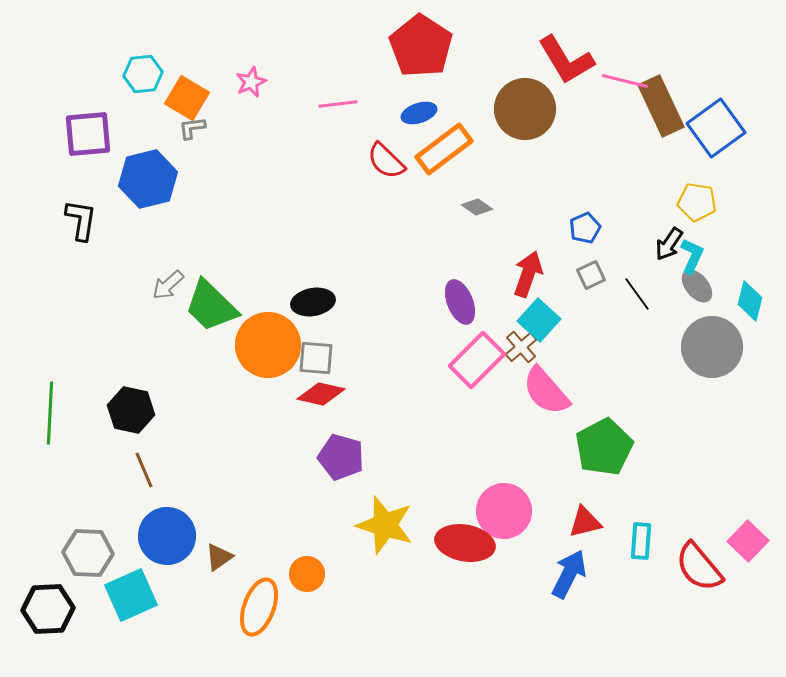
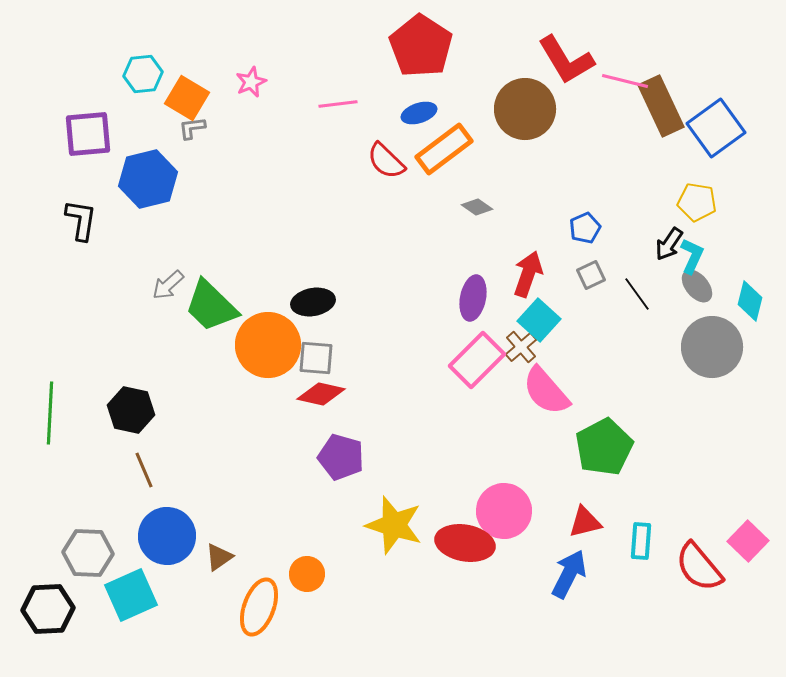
purple ellipse at (460, 302): moved 13 px right, 4 px up; rotated 33 degrees clockwise
yellow star at (385, 525): moved 9 px right
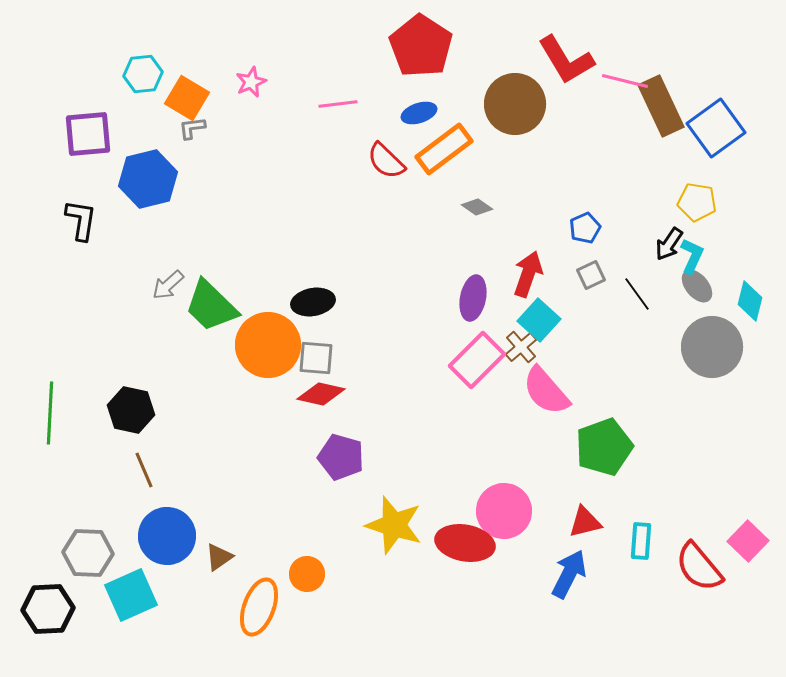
brown circle at (525, 109): moved 10 px left, 5 px up
green pentagon at (604, 447): rotated 8 degrees clockwise
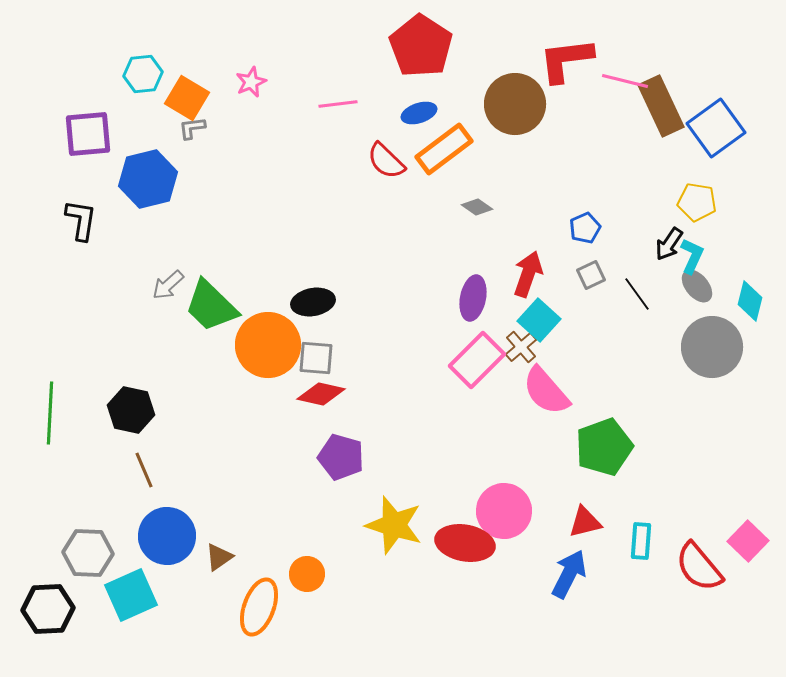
red L-shape at (566, 60): rotated 114 degrees clockwise
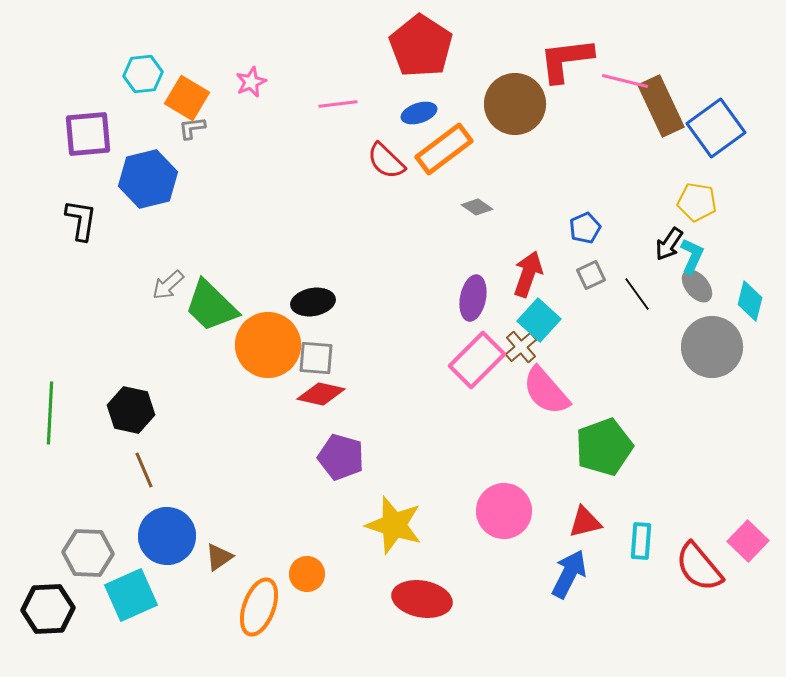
red ellipse at (465, 543): moved 43 px left, 56 px down
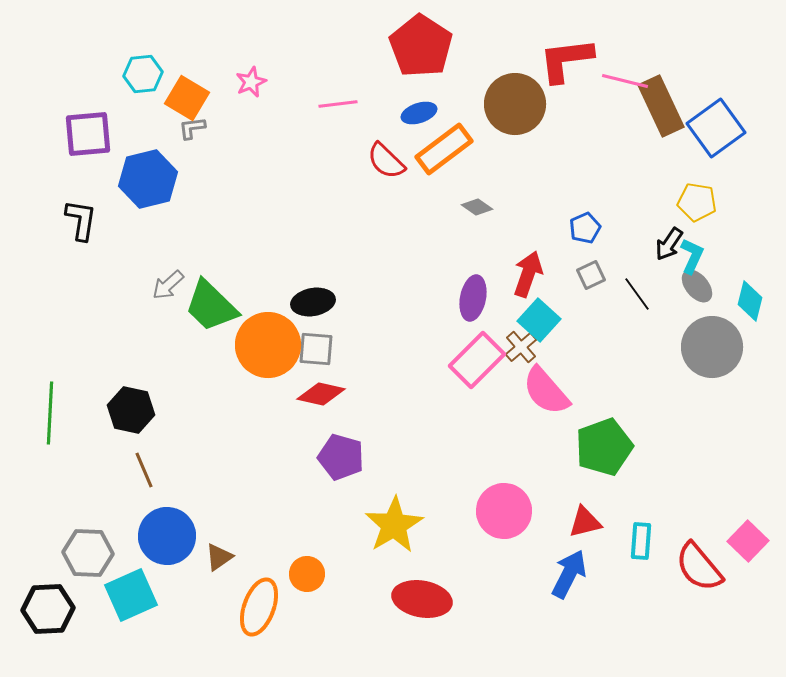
gray square at (316, 358): moved 9 px up
yellow star at (394, 525): rotated 24 degrees clockwise
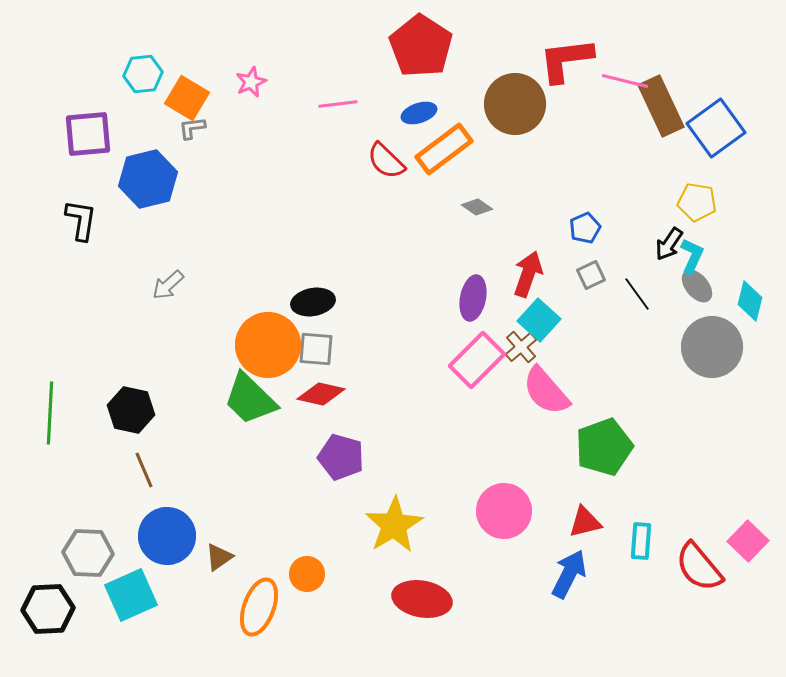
green trapezoid at (211, 306): moved 39 px right, 93 px down
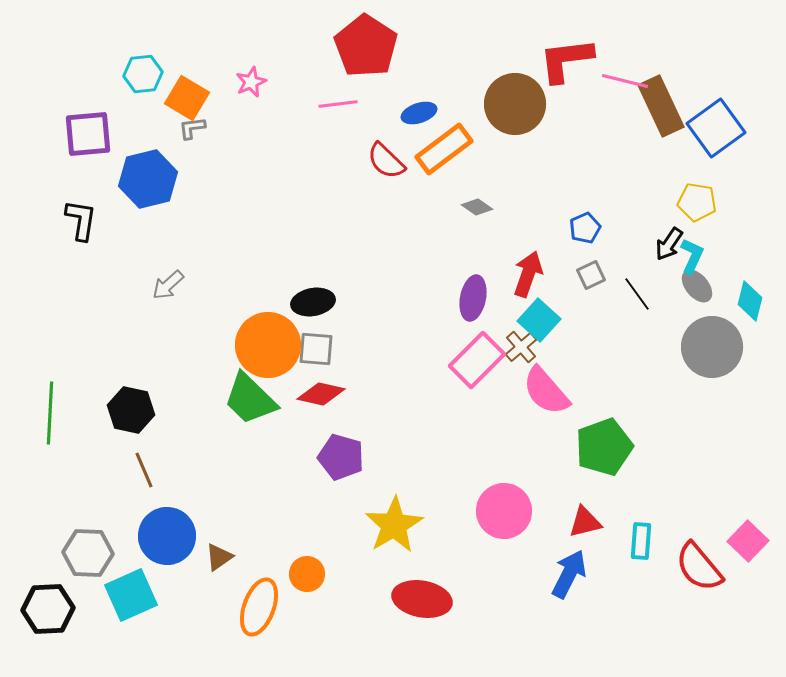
red pentagon at (421, 46): moved 55 px left
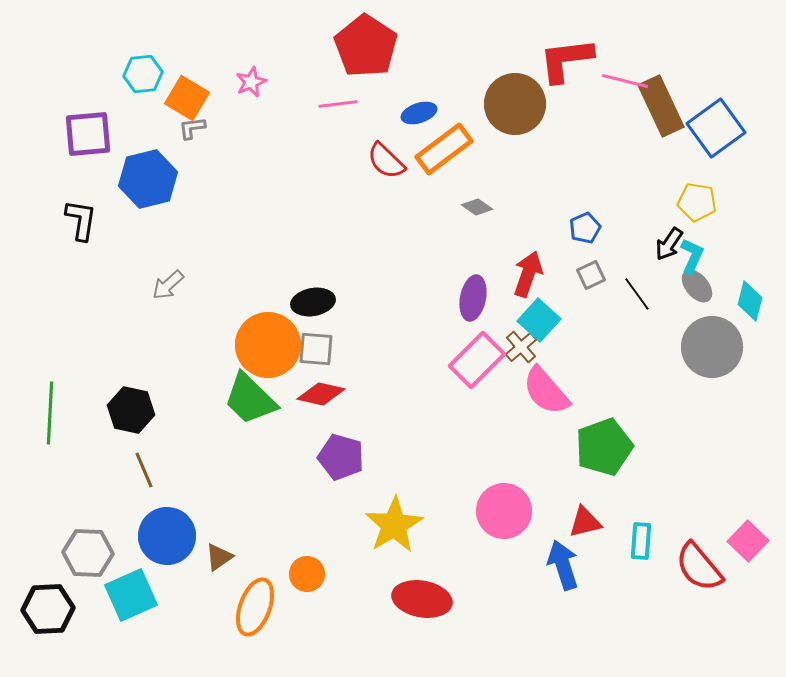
blue arrow at (569, 574): moved 6 px left, 9 px up; rotated 45 degrees counterclockwise
orange ellipse at (259, 607): moved 4 px left
